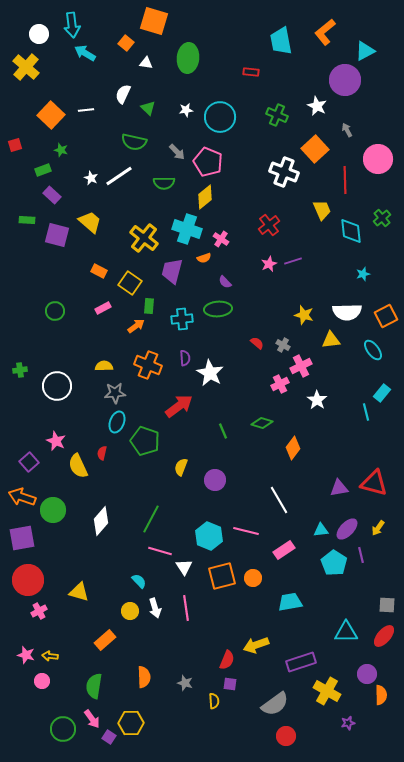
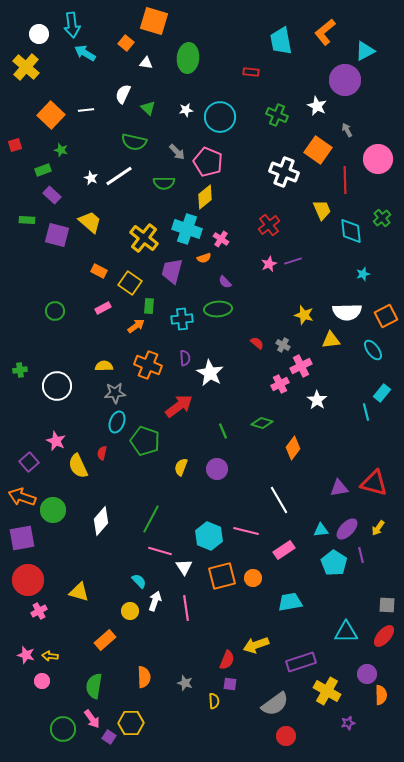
orange square at (315, 149): moved 3 px right, 1 px down; rotated 12 degrees counterclockwise
purple circle at (215, 480): moved 2 px right, 11 px up
white arrow at (155, 608): moved 7 px up; rotated 144 degrees counterclockwise
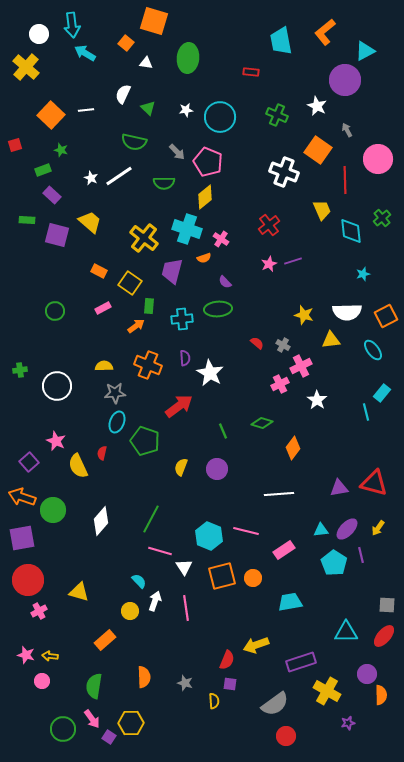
white line at (279, 500): moved 6 px up; rotated 64 degrees counterclockwise
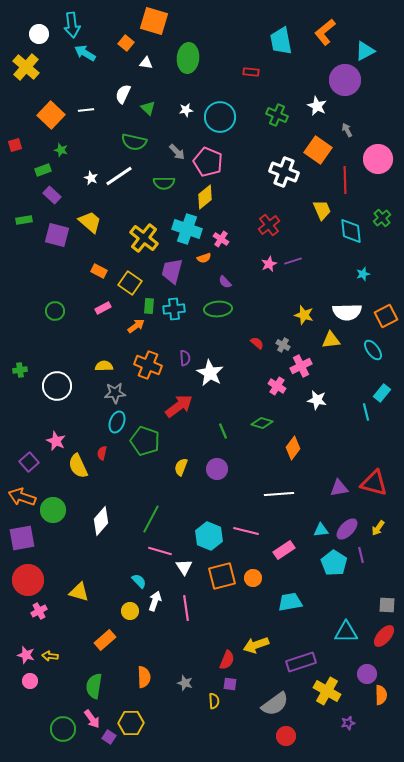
green rectangle at (27, 220): moved 3 px left; rotated 14 degrees counterclockwise
cyan cross at (182, 319): moved 8 px left, 10 px up
pink cross at (280, 384): moved 3 px left, 2 px down; rotated 30 degrees counterclockwise
white star at (317, 400): rotated 24 degrees counterclockwise
pink circle at (42, 681): moved 12 px left
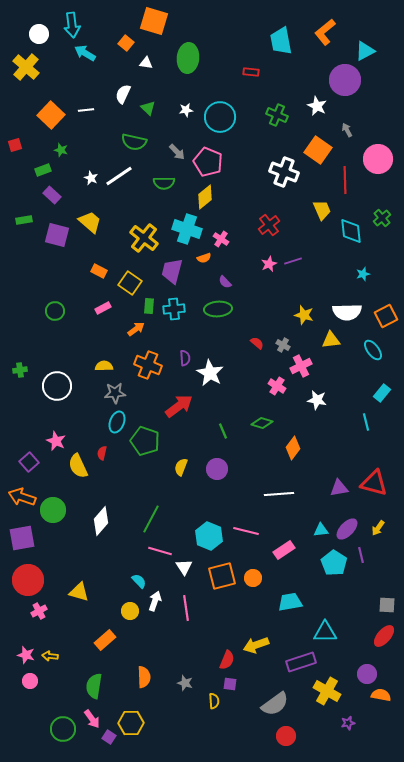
orange arrow at (136, 326): moved 3 px down
cyan line at (366, 412): moved 10 px down
cyan triangle at (346, 632): moved 21 px left
orange semicircle at (381, 695): rotated 78 degrees counterclockwise
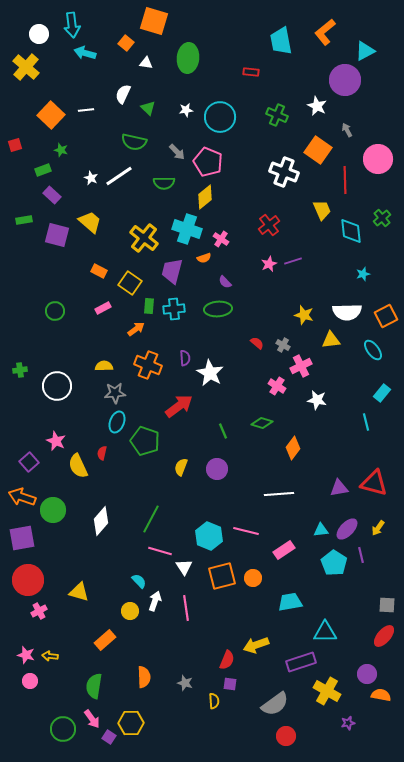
cyan arrow at (85, 53): rotated 15 degrees counterclockwise
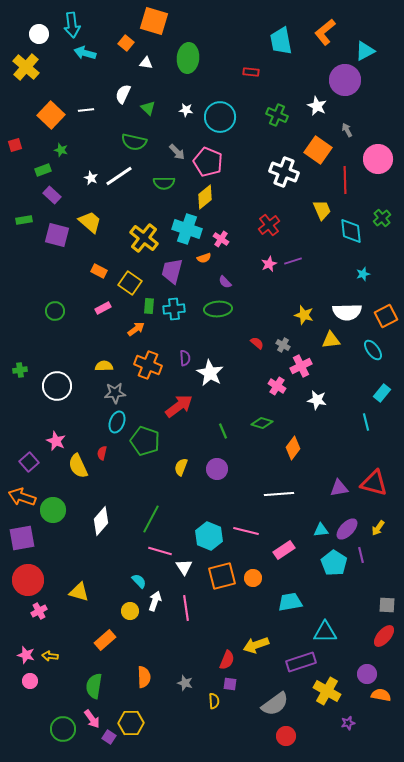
white star at (186, 110): rotated 16 degrees clockwise
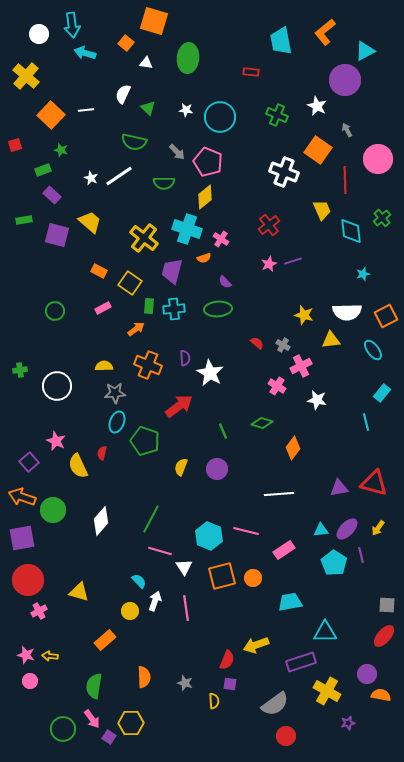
yellow cross at (26, 67): moved 9 px down
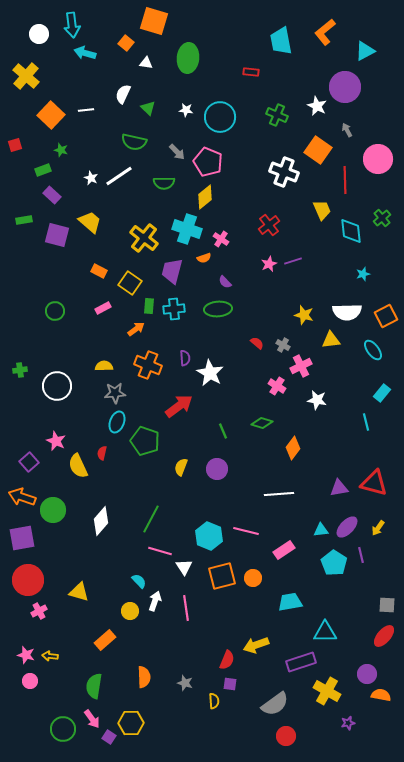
purple circle at (345, 80): moved 7 px down
purple ellipse at (347, 529): moved 2 px up
